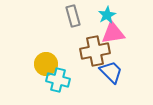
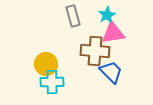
brown cross: rotated 16 degrees clockwise
cyan cross: moved 6 px left, 2 px down; rotated 15 degrees counterclockwise
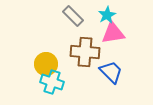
gray rectangle: rotated 30 degrees counterclockwise
brown cross: moved 10 px left, 1 px down
cyan cross: rotated 20 degrees clockwise
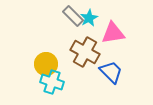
cyan star: moved 18 px left, 3 px down
brown cross: rotated 24 degrees clockwise
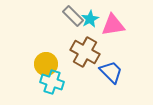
cyan star: moved 1 px right, 1 px down
pink triangle: moved 8 px up
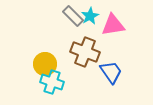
cyan star: moved 3 px up
brown cross: rotated 8 degrees counterclockwise
yellow circle: moved 1 px left
blue trapezoid: rotated 10 degrees clockwise
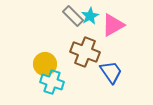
pink triangle: rotated 20 degrees counterclockwise
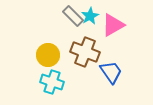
yellow circle: moved 3 px right, 9 px up
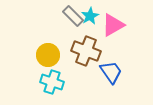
brown cross: moved 1 px right, 1 px up
